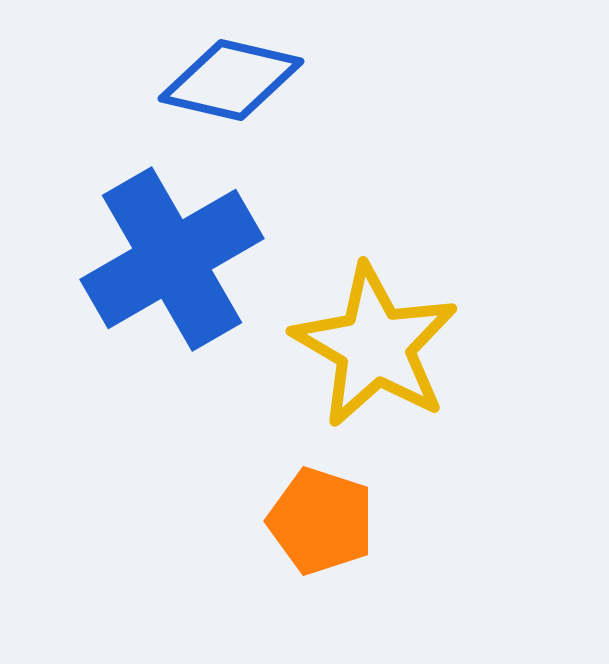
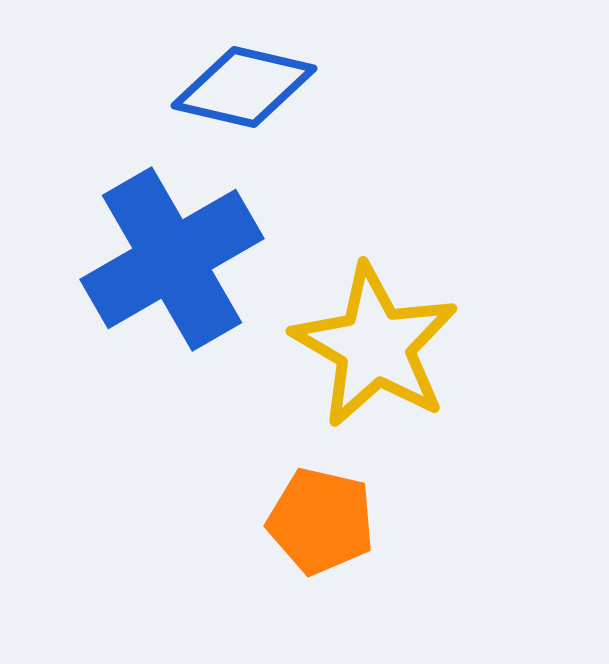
blue diamond: moved 13 px right, 7 px down
orange pentagon: rotated 5 degrees counterclockwise
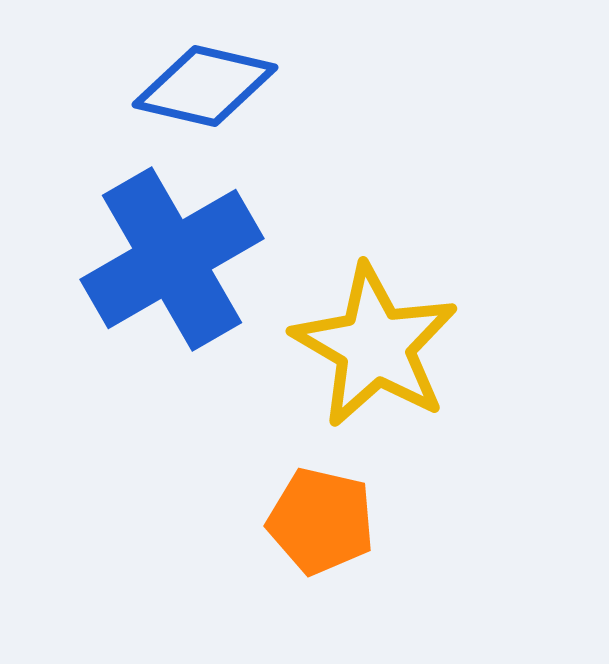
blue diamond: moved 39 px left, 1 px up
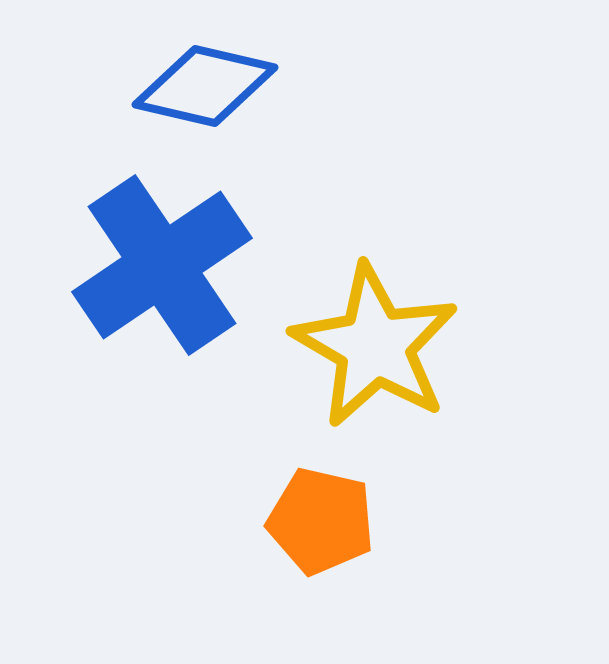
blue cross: moved 10 px left, 6 px down; rotated 4 degrees counterclockwise
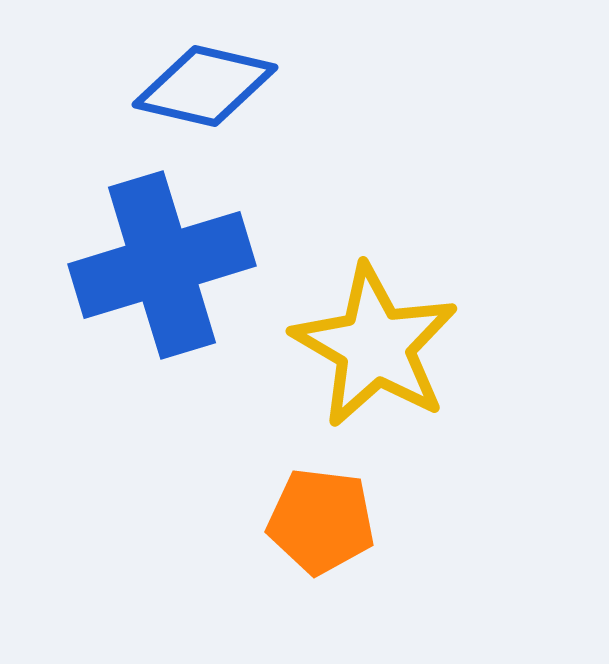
blue cross: rotated 17 degrees clockwise
orange pentagon: rotated 6 degrees counterclockwise
